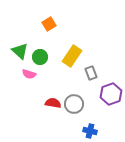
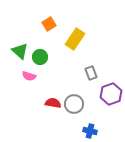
yellow rectangle: moved 3 px right, 17 px up
pink semicircle: moved 2 px down
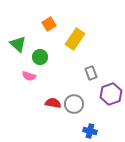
green triangle: moved 2 px left, 7 px up
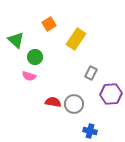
yellow rectangle: moved 1 px right
green triangle: moved 2 px left, 4 px up
green circle: moved 5 px left
gray rectangle: rotated 48 degrees clockwise
purple hexagon: rotated 15 degrees clockwise
red semicircle: moved 1 px up
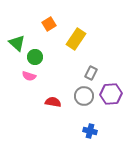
green triangle: moved 1 px right, 3 px down
gray circle: moved 10 px right, 8 px up
